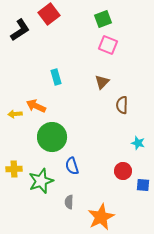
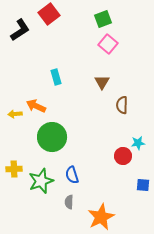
pink square: moved 1 px up; rotated 18 degrees clockwise
brown triangle: rotated 14 degrees counterclockwise
cyan star: rotated 24 degrees counterclockwise
blue semicircle: moved 9 px down
red circle: moved 15 px up
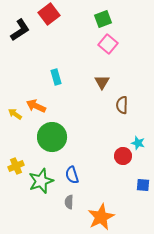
yellow arrow: rotated 40 degrees clockwise
cyan star: rotated 24 degrees clockwise
yellow cross: moved 2 px right, 3 px up; rotated 21 degrees counterclockwise
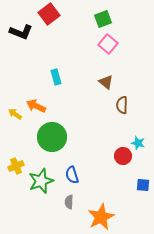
black L-shape: moved 1 px right, 2 px down; rotated 55 degrees clockwise
brown triangle: moved 4 px right; rotated 21 degrees counterclockwise
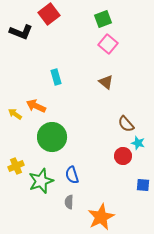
brown semicircle: moved 4 px right, 19 px down; rotated 42 degrees counterclockwise
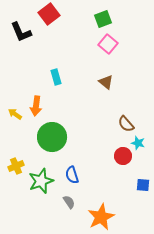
black L-shape: rotated 45 degrees clockwise
orange arrow: rotated 108 degrees counterclockwise
gray semicircle: rotated 144 degrees clockwise
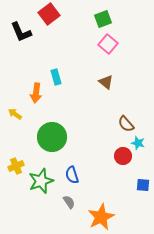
orange arrow: moved 13 px up
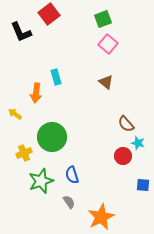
yellow cross: moved 8 px right, 13 px up
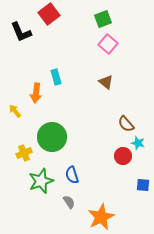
yellow arrow: moved 3 px up; rotated 16 degrees clockwise
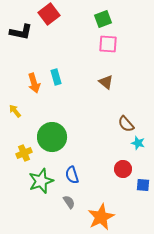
black L-shape: rotated 55 degrees counterclockwise
pink square: rotated 36 degrees counterclockwise
orange arrow: moved 2 px left, 10 px up; rotated 24 degrees counterclockwise
red circle: moved 13 px down
